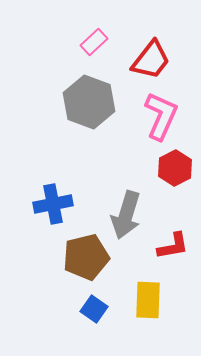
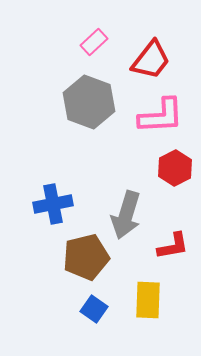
pink L-shape: rotated 63 degrees clockwise
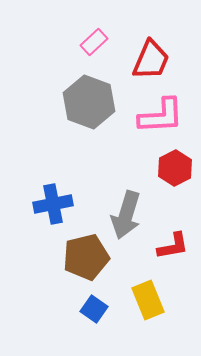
red trapezoid: rotated 15 degrees counterclockwise
yellow rectangle: rotated 24 degrees counterclockwise
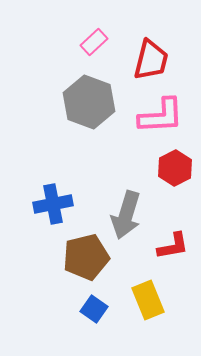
red trapezoid: rotated 9 degrees counterclockwise
